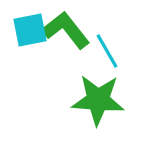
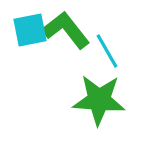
green star: moved 1 px right
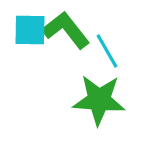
cyan square: rotated 12 degrees clockwise
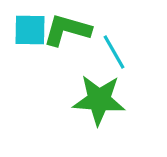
green L-shape: moved 1 px right; rotated 36 degrees counterclockwise
cyan line: moved 7 px right, 1 px down
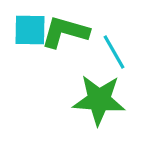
green L-shape: moved 2 px left, 2 px down
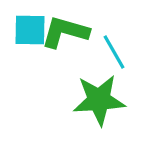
green star: rotated 8 degrees counterclockwise
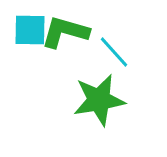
cyan line: rotated 12 degrees counterclockwise
green star: rotated 6 degrees counterclockwise
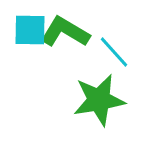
green L-shape: rotated 15 degrees clockwise
